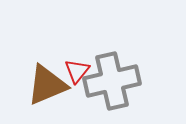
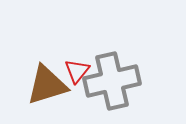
brown triangle: rotated 6 degrees clockwise
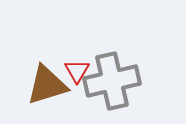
red triangle: rotated 8 degrees counterclockwise
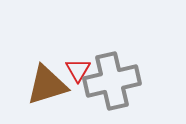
red triangle: moved 1 px right, 1 px up
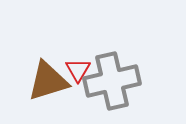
brown triangle: moved 1 px right, 4 px up
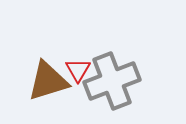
gray cross: rotated 8 degrees counterclockwise
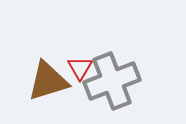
red triangle: moved 2 px right, 2 px up
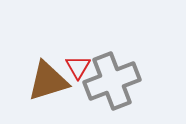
red triangle: moved 2 px left, 1 px up
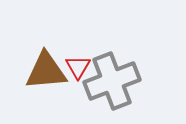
brown triangle: moved 2 px left, 10 px up; rotated 12 degrees clockwise
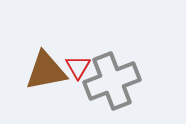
brown triangle: rotated 6 degrees counterclockwise
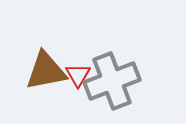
red triangle: moved 8 px down
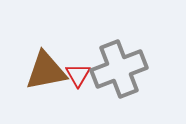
gray cross: moved 7 px right, 12 px up
